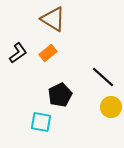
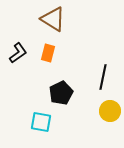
orange rectangle: rotated 36 degrees counterclockwise
black line: rotated 60 degrees clockwise
black pentagon: moved 1 px right, 2 px up
yellow circle: moved 1 px left, 4 px down
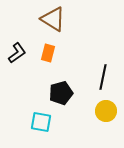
black L-shape: moved 1 px left
black pentagon: rotated 10 degrees clockwise
yellow circle: moved 4 px left
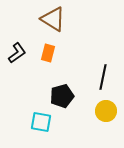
black pentagon: moved 1 px right, 3 px down
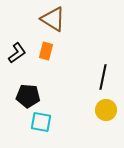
orange rectangle: moved 2 px left, 2 px up
black pentagon: moved 34 px left; rotated 20 degrees clockwise
yellow circle: moved 1 px up
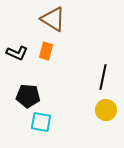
black L-shape: rotated 60 degrees clockwise
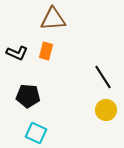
brown triangle: rotated 36 degrees counterclockwise
black line: rotated 45 degrees counterclockwise
cyan square: moved 5 px left, 11 px down; rotated 15 degrees clockwise
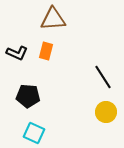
yellow circle: moved 2 px down
cyan square: moved 2 px left
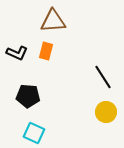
brown triangle: moved 2 px down
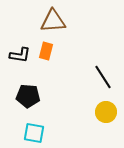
black L-shape: moved 3 px right, 2 px down; rotated 15 degrees counterclockwise
cyan square: rotated 15 degrees counterclockwise
